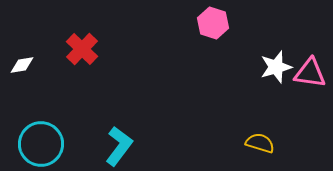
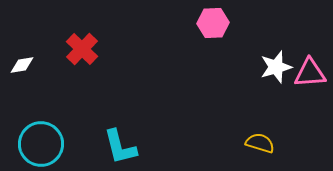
pink hexagon: rotated 20 degrees counterclockwise
pink triangle: rotated 12 degrees counterclockwise
cyan L-shape: moved 1 px right, 1 px down; rotated 129 degrees clockwise
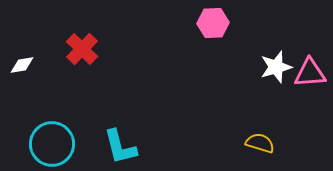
cyan circle: moved 11 px right
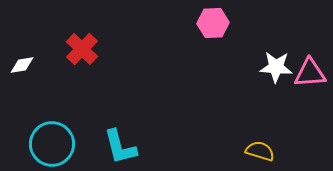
white star: rotated 20 degrees clockwise
yellow semicircle: moved 8 px down
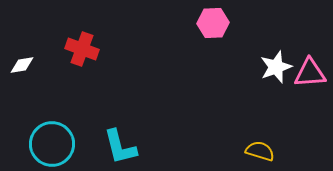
red cross: rotated 24 degrees counterclockwise
white star: rotated 24 degrees counterclockwise
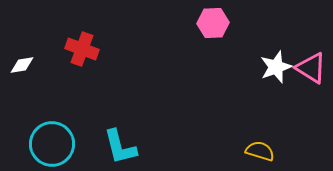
pink triangle: moved 1 px right, 5 px up; rotated 36 degrees clockwise
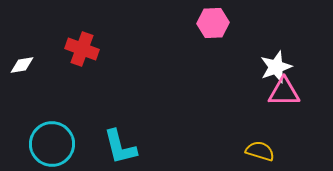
pink triangle: moved 27 px left, 24 px down; rotated 32 degrees counterclockwise
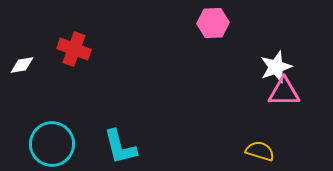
red cross: moved 8 px left
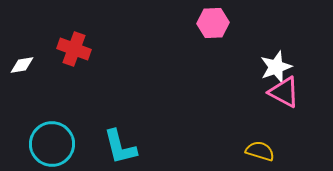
pink triangle: rotated 28 degrees clockwise
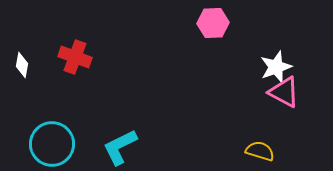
red cross: moved 1 px right, 8 px down
white diamond: rotated 70 degrees counterclockwise
cyan L-shape: rotated 78 degrees clockwise
